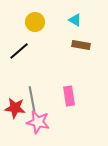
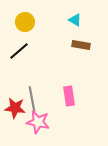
yellow circle: moved 10 px left
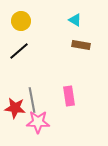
yellow circle: moved 4 px left, 1 px up
gray line: moved 1 px down
pink star: rotated 10 degrees counterclockwise
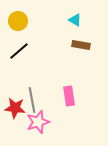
yellow circle: moved 3 px left
pink star: rotated 20 degrees counterclockwise
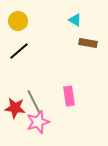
brown rectangle: moved 7 px right, 2 px up
gray line: moved 2 px right, 2 px down; rotated 15 degrees counterclockwise
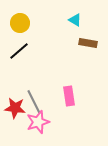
yellow circle: moved 2 px right, 2 px down
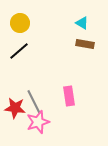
cyan triangle: moved 7 px right, 3 px down
brown rectangle: moved 3 px left, 1 px down
